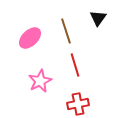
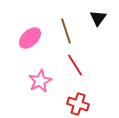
red line: rotated 15 degrees counterclockwise
red cross: rotated 30 degrees clockwise
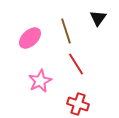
red line: moved 1 px right, 1 px up
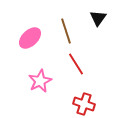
red cross: moved 6 px right
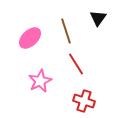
red cross: moved 3 px up
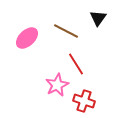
brown line: rotated 45 degrees counterclockwise
pink ellipse: moved 3 px left
pink star: moved 17 px right, 4 px down
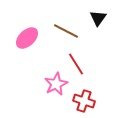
pink star: moved 1 px left, 1 px up
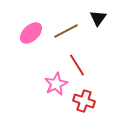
brown line: rotated 55 degrees counterclockwise
pink ellipse: moved 4 px right, 5 px up
red line: moved 1 px right, 1 px down
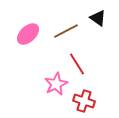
black triangle: rotated 30 degrees counterclockwise
pink ellipse: moved 3 px left, 1 px down
red line: moved 1 px up
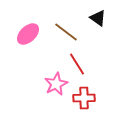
brown line: moved 1 px down; rotated 65 degrees clockwise
red cross: moved 3 px up; rotated 20 degrees counterclockwise
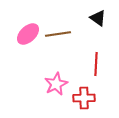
brown line: moved 8 px left, 2 px down; rotated 45 degrees counterclockwise
red line: moved 19 px right; rotated 35 degrees clockwise
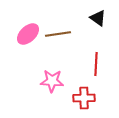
pink star: moved 4 px left, 3 px up; rotated 30 degrees clockwise
